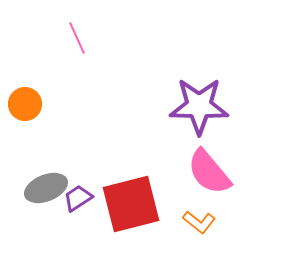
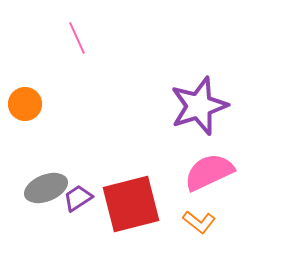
purple star: rotated 20 degrees counterclockwise
pink semicircle: rotated 105 degrees clockwise
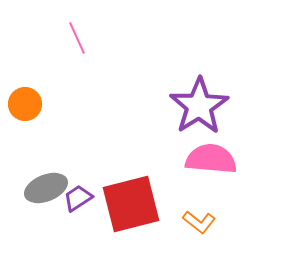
purple star: rotated 14 degrees counterclockwise
pink semicircle: moved 2 px right, 13 px up; rotated 30 degrees clockwise
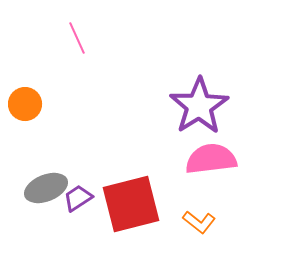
pink semicircle: rotated 12 degrees counterclockwise
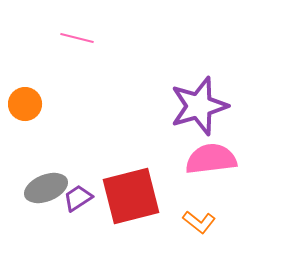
pink line: rotated 52 degrees counterclockwise
purple star: rotated 16 degrees clockwise
red square: moved 8 px up
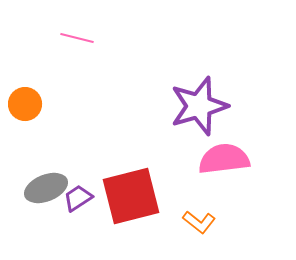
pink semicircle: moved 13 px right
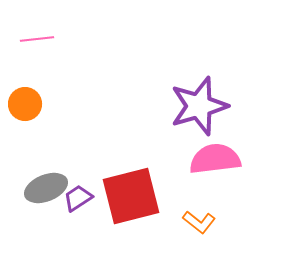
pink line: moved 40 px left, 1 px down; rotated 20 degrees counterclockwise
pink semicircle: moved 9 px left
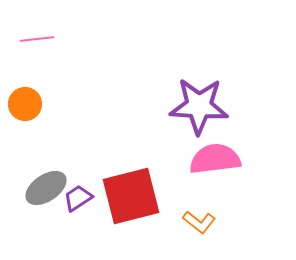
purple star: rotated 20 degrees clockwise
gray ellipse: rotated 12 degrees counterclockwise
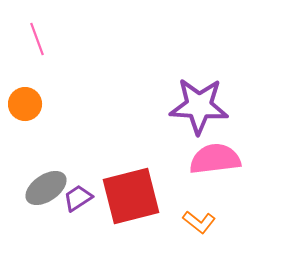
pink line: rotated 76 degrees clockwise
